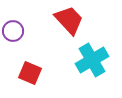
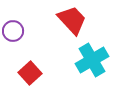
red trapezoid: moved 3 px right
red square: rotated 25 degrees clockwise
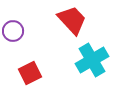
red square: rotated 15 degrees clockwise
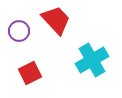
red trapezoid: moved 16 px left
purple circle: moved 6 px right
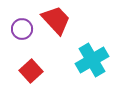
purple circle: moved 3 px right, 2 px up
red square: moved 1 px right, 2 px up; rotated 15 degrees counterclockwise
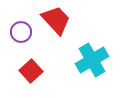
purple circle: moved 1 px left, 3 px down
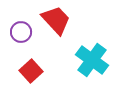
cyan cross: rotated 24 degrees counterclockwise
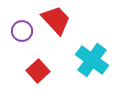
purple circle: moved 1 px right, 1 px up
red square: moved 7 px right
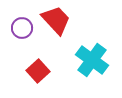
purple circle: moved 3 px up
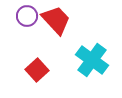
purple circle: moved 5 px right, 12 px up
red square: moved 1 px left, 1 px up
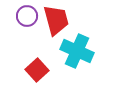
red trapezoid: rotated 28 degrees clockwise
cyan cross: moved 15 px left, 9 px up; rotated 12 degrees counterclockwise
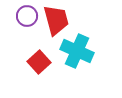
red square: moved 2 px right, 8 px up
